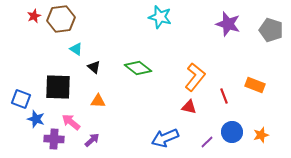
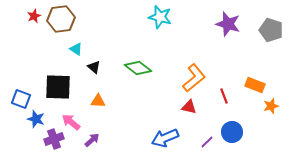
orange L-shape: moved 1 px left, 1 px down; rotated 12 degrees clockwise
orange star: moved 10 px right, 29 px up
purple cross: rotated 24 degrees counterclockwise
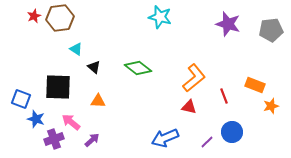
brown hexagon: moved 1 px left, 1 px up
gray pentagon: rotated 25 degrees counterclockwise
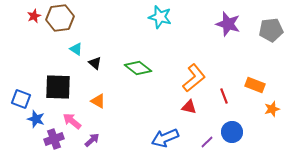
black triangle: moved 1 px right, 4 px up
orange triangle: rotated 28 degrees clockwise
orange star: moved 1 px right, 3 px down
pink arrow: moved 1 px right, 1 px up
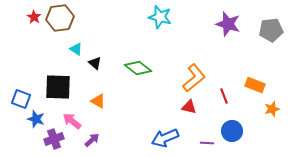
red star: moved 1 px down; rotated 16 degrees counterclockwise
blue circle: moved 1 px up
purple line: moved 1 px down; rotated 48 degrees clockwise
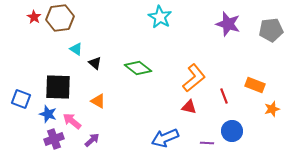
cyan star: rotated 15 degrees clockwise
blue star: moved 12 px right, 5 px up
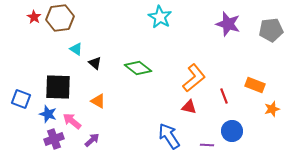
blue arrow: moved 4 px right, 2 px up; rotated 80 degrees clockwise
purple line: moved 2 px down
